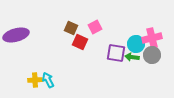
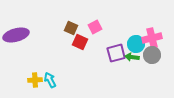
purple square: rotated 24 degrees counterclockwise
cyan arrow: moved 2 px right
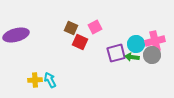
pink cross: moved 3 px right, 3 px down
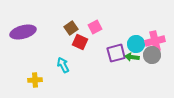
brown square: rotated 32 degrees clockwise
purple ellipse: moved 7 px right, 3 px up
cyan arrow: moved 13 px right, 15 px up
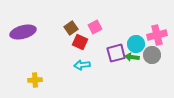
pink cross: moved 2 px right, 6 px up
cyan arrow: moved 19 px right; rotated 70 degrees counterclockwise
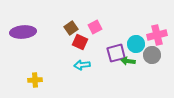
purple ellipse: rotated 10 degrees clockwise
green arrow: moved 4 px left, 4 px down
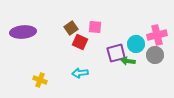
pink square: rotated 32 degrees clockwise
gray circle: moved 3 px right
cyan arrow: moved 2 px left, 8 px down
yellow cross: moved 5 px right; rotated 24 degrees clockwise
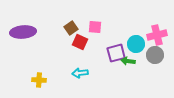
yellow cross: moved 1 px left; rotated 16 degrees counterclockwise
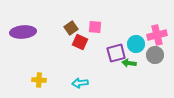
green arrow: moved 1 px right, 2 px down
cyan arrow: moved 10 px down
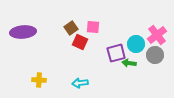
pink square: moved 2 px left
pink cross: rotated 24 degrees counterclockwise
